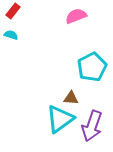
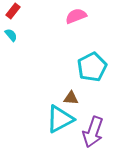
cyan semicircle: rotated 32 degrees clockwise
cyan triangle: rotated 8 degrees clockwise
purple arrow: moved 1 px right, 6 px down
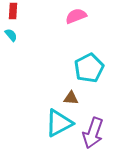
red rectangle: rotated 35 degrees counterclockwise
cyan pentagon: moved 3 px left, 1 px down
cyan triangle: moved 1 px left, 4 px down
purple arrow: moved 1 px down
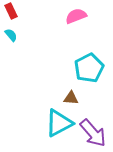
red rectangle: moved 2 px left; rotated 28 degrees counterclockwise
purple arrow: rotated 60 degrees counterclockwise
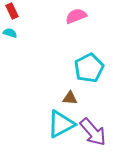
red rectangle: moved 1 px right
cyan semicircle: moved 1 px left, 2 px up; rotated 32 degrees counterclockwise
brown triangle: moved 1 px left
cyan triangle: moved 2 px right, 1 px down
purple arrow: moved 1 px up
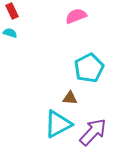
cyan triangle: moved 3 px left
purple arrow: rotated 96 degrees counterclockwise
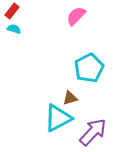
red rectangle: rotated 63 degrees clockwise
pink semicircle: rotated 25 degrees counterclockwise
cyan semicircle: moved 4 px right, 4 px up
brown triangle: rotated 21 degrees counterclockwise
cyan triangle: moved 6 px up
